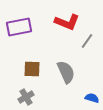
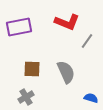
blue semicircle: moved 1 px left
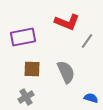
purple rectangle: moved 4 px right, 10 px down
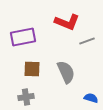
gray line: rotated 35 degrees clockwise
gray cross: rotated 21 degrees clockwise
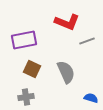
purple rectangle: moved 1 px right, 3 px down
brown square: rotated 24 degrees clockwise
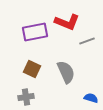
purple rectangle: moved 11 px right, 8 px up
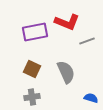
gray cross: moved 6 px right
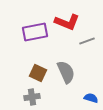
brown square: moved 6 px right, 4 px down
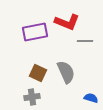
gray line: moved 2 px left; rotated 21 degrees clockwise
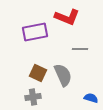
red L-shape: moved 5 px up
gray line: moved 5 px left, 8 px down
gray semicircle: moved 3 px left, 3 px down
gray cross: moved 1 px right
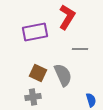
red L-shape: rotated 80 degrees counterclockwise
blue semicircle: moved 2 px down; rotated 56 degrees clockwise
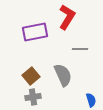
brown square: moved 7 px left, 3 px down; rotated 24 degrees clockwise
